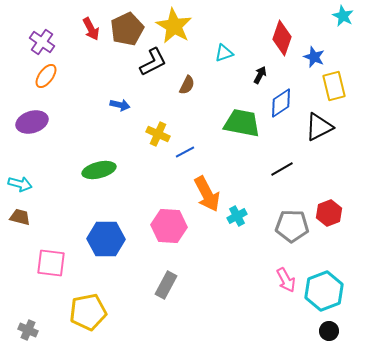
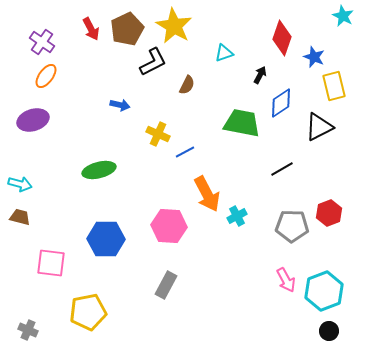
purple ellipse: moved 1 px right, 2 px up
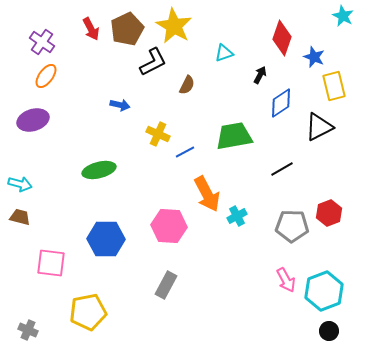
green trapezoid: moved 8 px left, 13 px down; rotated 21 degrees counterclockwise
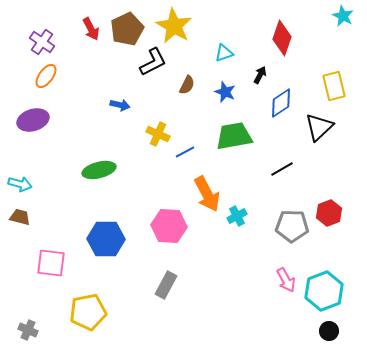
blue star: moved 89 px left, 35 px down
black triangle: rotated 16 degrees counterclockwise
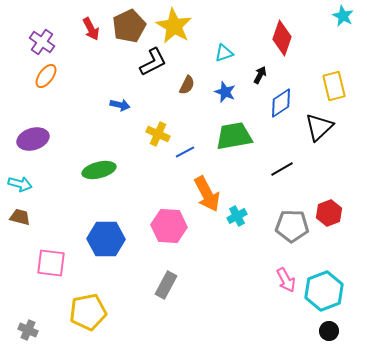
brown pentagon: moved 2 px right, 3 px up
purple ellipse: moved 19 px down
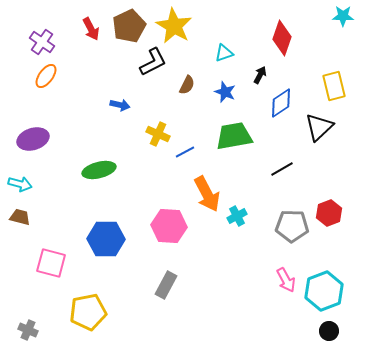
cyan star: rotated 25 degrees counterclockwise
pink square: rotated 8 degrees clockwise
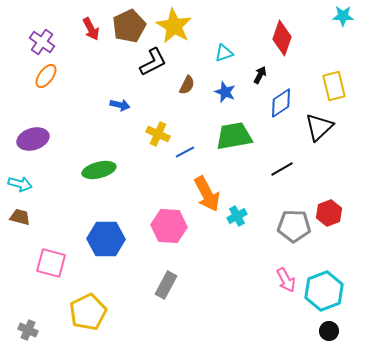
gray pentagon: moved 2 px right
yellow pentagon: rotated 15 degrees counterclockwise
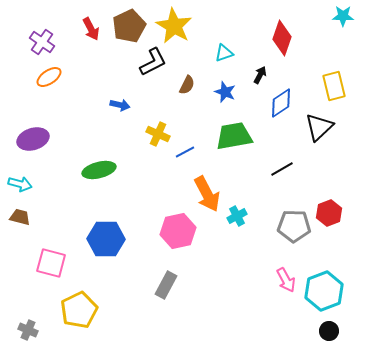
orange ellipse: moved 3 px right, 1 px down; rotated 20 degrees clockwise
pink hexagon: moved 9 px right, 5 px down; rotated 16 degrees counterclockwise
yellow pentagon: moved 9 px left, 2 px up
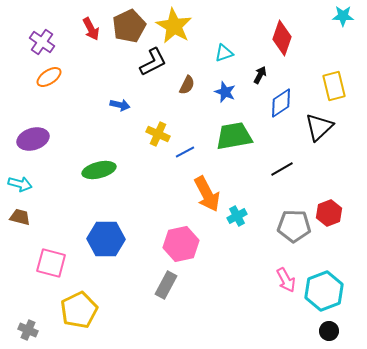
pink hexagon: moved 3 px right, 13 px down
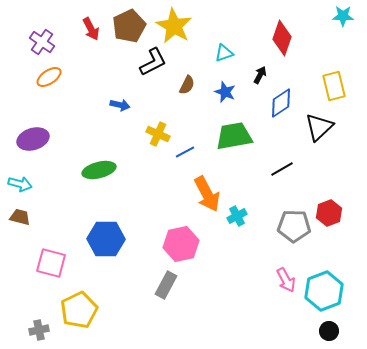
gray cross: moved 11 px right; rotated 36 degrees counterclockwise
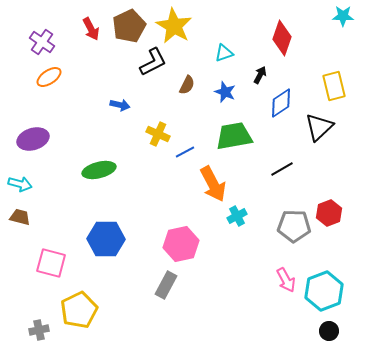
orange arrow: moved 6 px right, 10 px up
